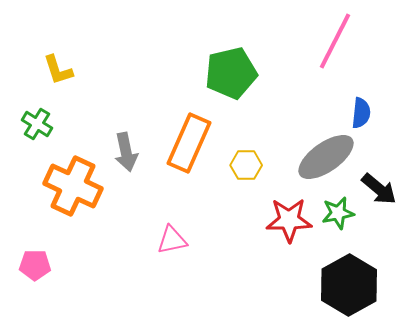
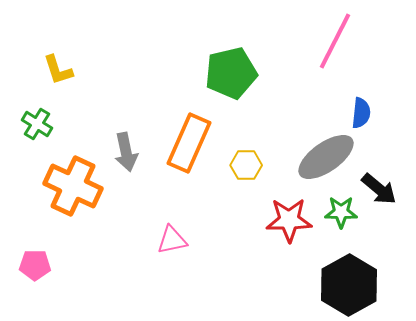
green star: moved 3 px right, 1 px up; rotated 12 degrees clockwise
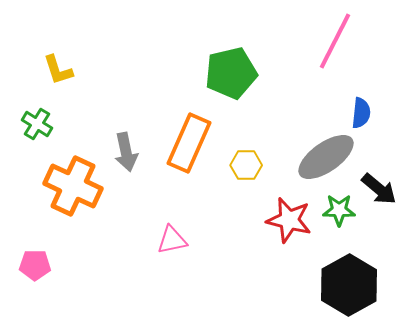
green star: moved 2 px left, 2 px up
red star: rotated 15 degrees clockwise
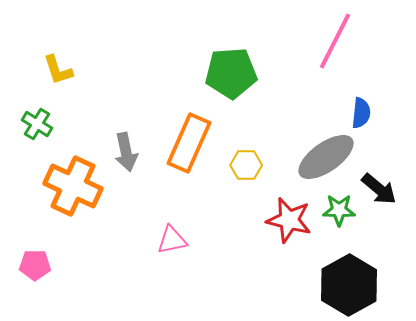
green pentagon: rotated 9 degrees clockwise
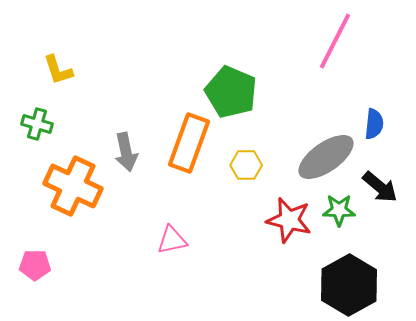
green pentagon: moved 19 px down; rotated 27 degrees clockwise
blue semicircle: moved 13 px right, 11 px down
green cross: rotated 16 degrees counterclockwise
orange rectangle: rotated 4 degrees counterclockwise
black arrow: moved 1 px right, 2 px up
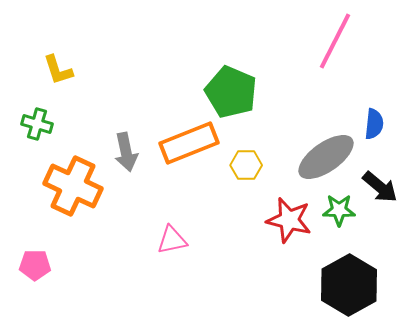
orange rectangle: rotated 48 degrees clockwise
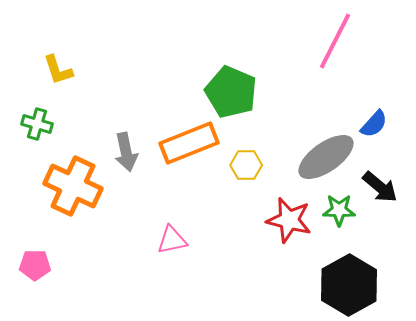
blue semicircle: rotated 36 degrees clockwise
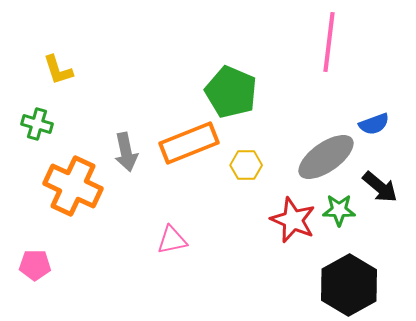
pink line: moved 6 px left, 1 px down; rotated 20 degrees counterclockwise
blue semicircle: rotated 28 degrees clockwise
red star: moved 4 px right; rotated 9 degrees clockwise
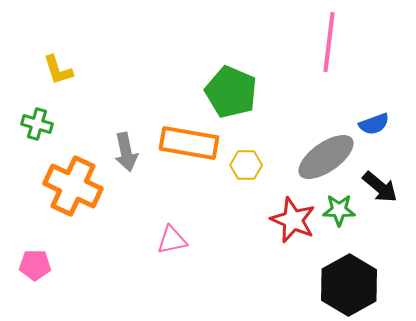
orange rectangle: rotated 32 degrees clockwise
